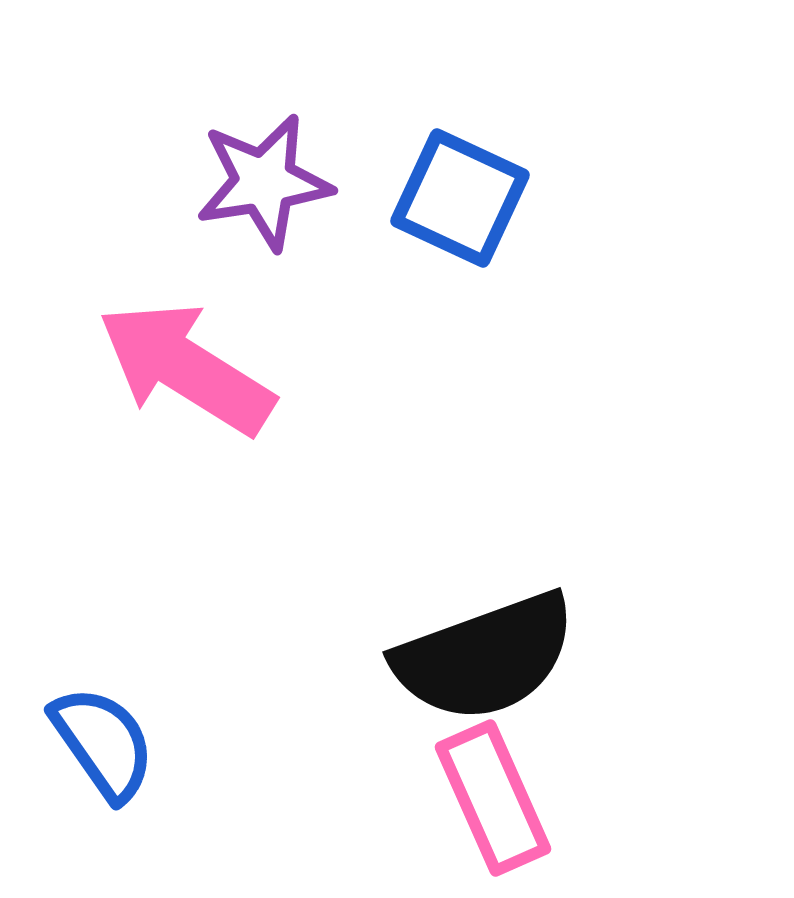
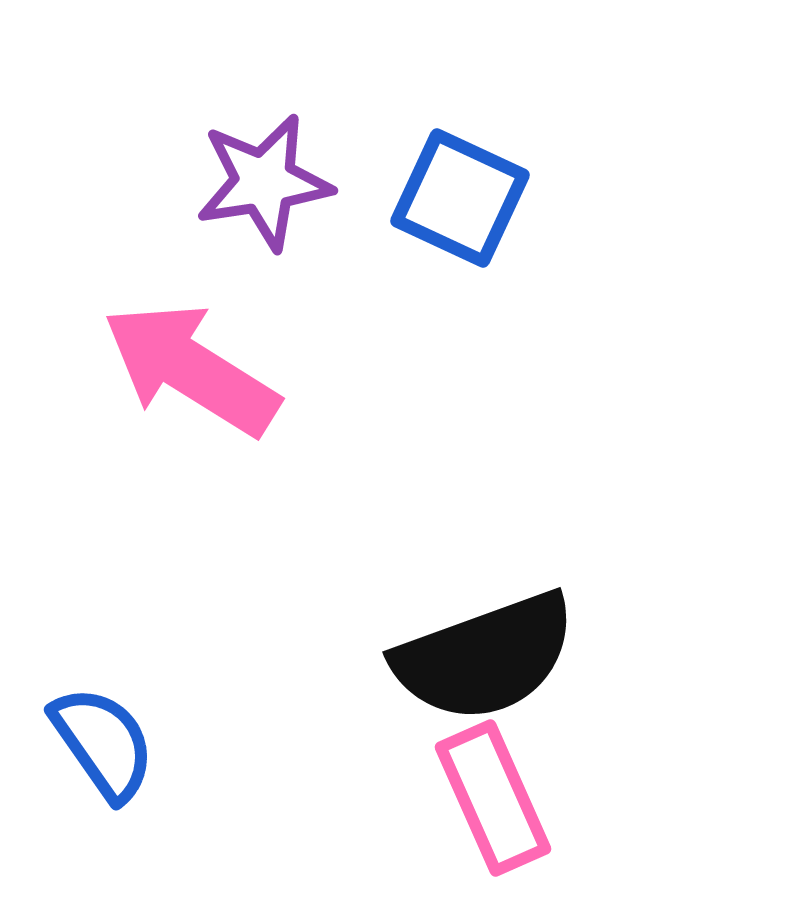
pink arrow: moved 5 px right, 1 px down
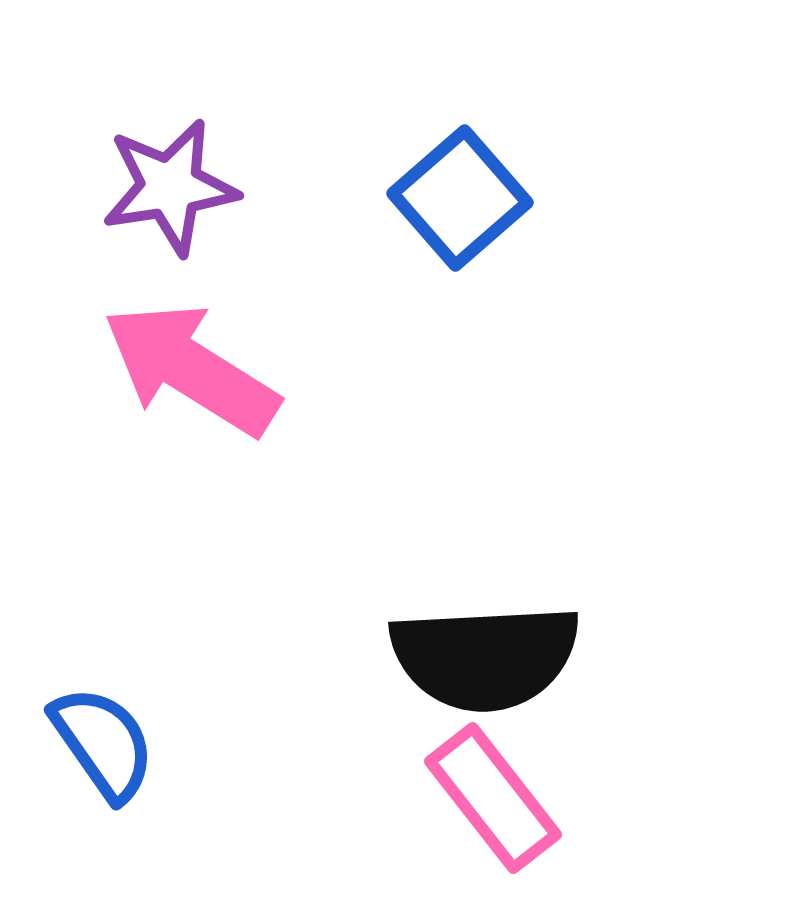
purple star: moved 94 px left, 5 px down
blue square: rotated 24 degrees clockwise
black semicircle: rotated 17 degrees clockwise
pink rectangle: rotated 14 degrees counterclockwise
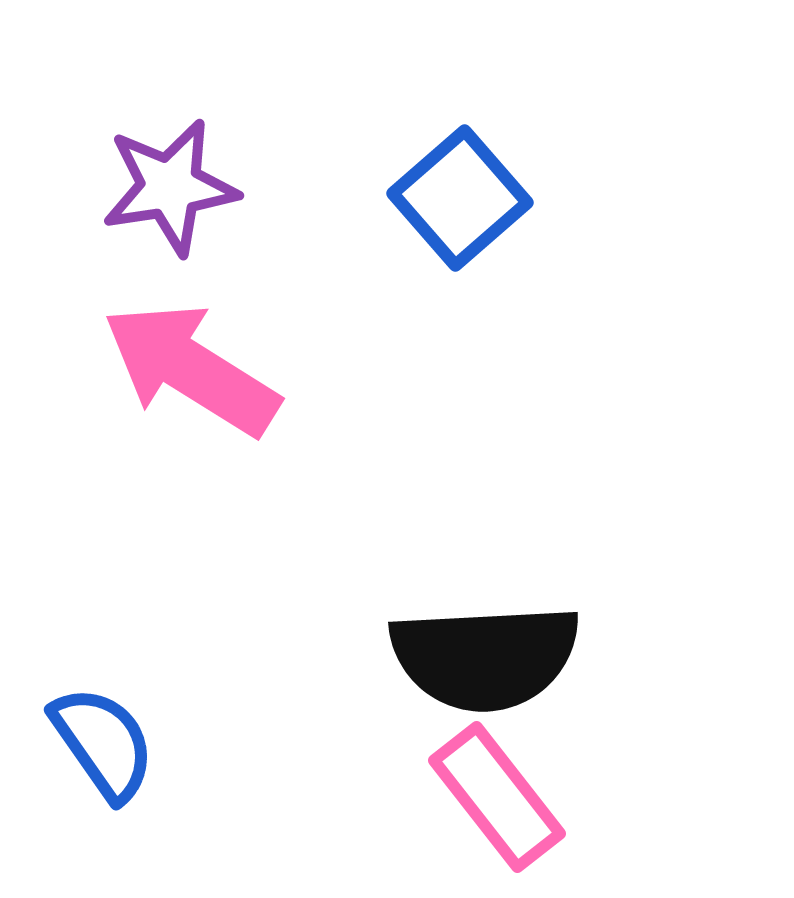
pink rectangle: moved 4 px right, 1 px up
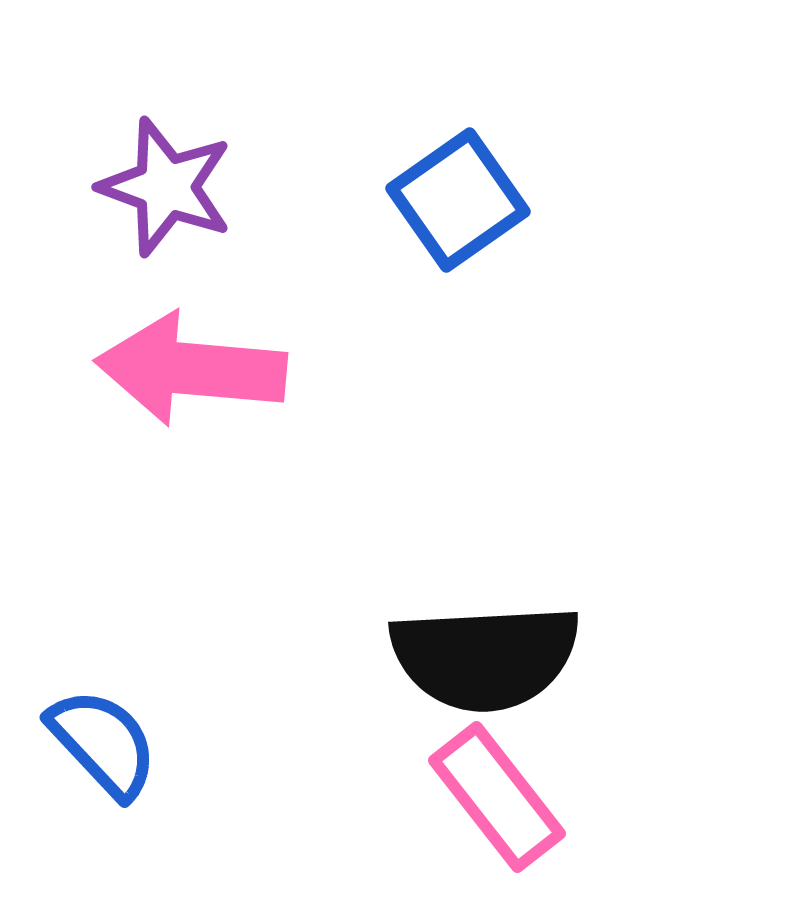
purple star: moved 4 px left; rotated 29 degrees clockwise
blue square: moved 2 px left, 2 px down; rotated 6 degrees clockwise
pink arrow: rotated 27 degrees counterclockwise
blue semicircle: rotated 8 degrees counterclockwise
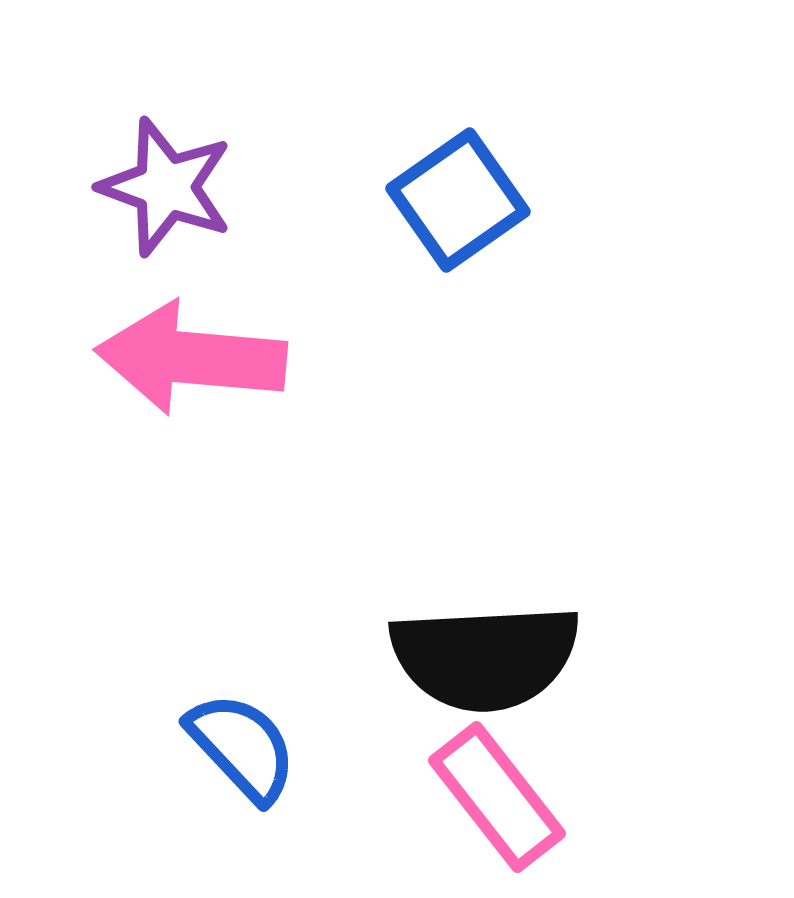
pink arrow: moved 11 px up
blue semicircle: moved 139 px right, 4 px down
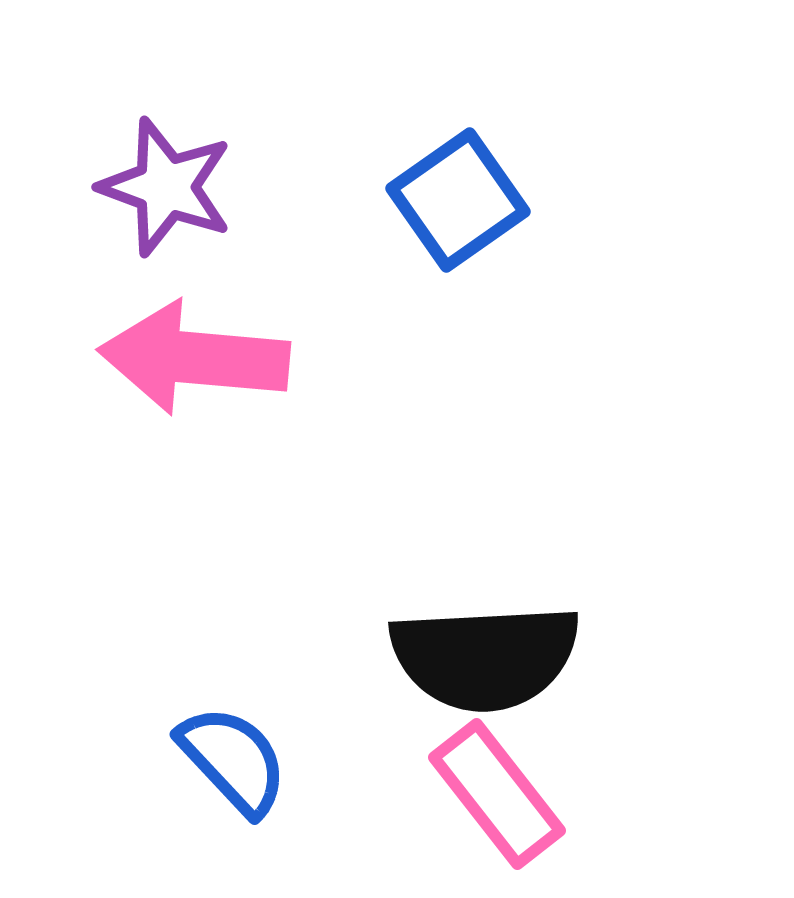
pink arrow: moved 3 px right
blue semicircle: moved 9 px left, 13 px down
pink rectangle: moved 3 px up
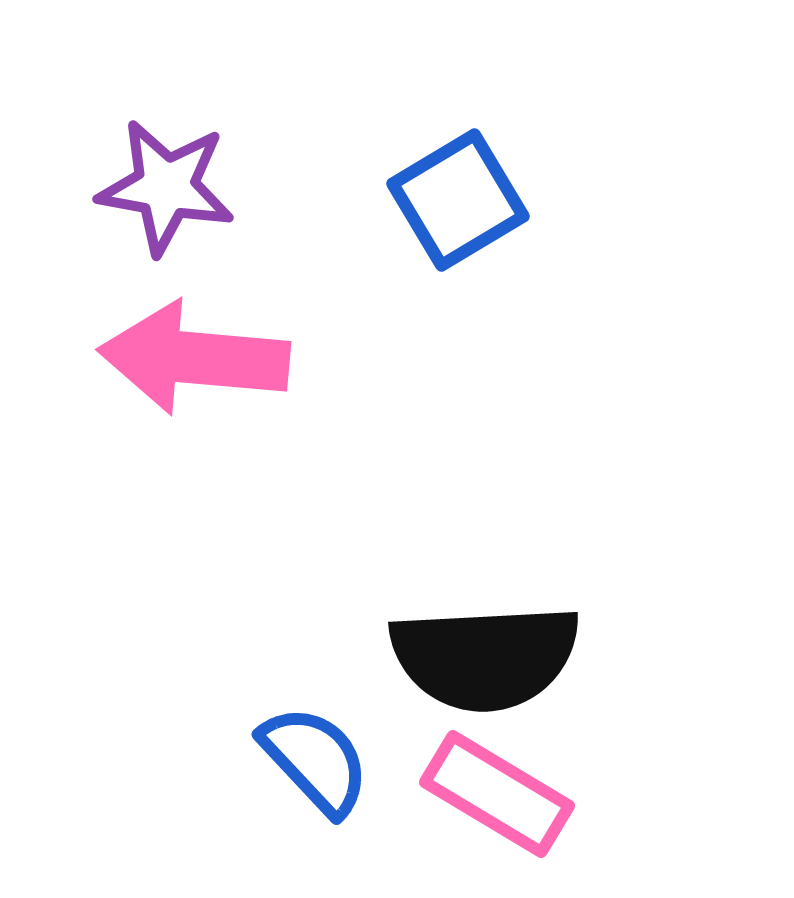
purple star: rotated 10 degrees counterclockwise
blue square: rotated 4 degrees clockwise
blue semicircle: moved 82 px right
pink rectangle: rotated 21 degrees counterclockwise
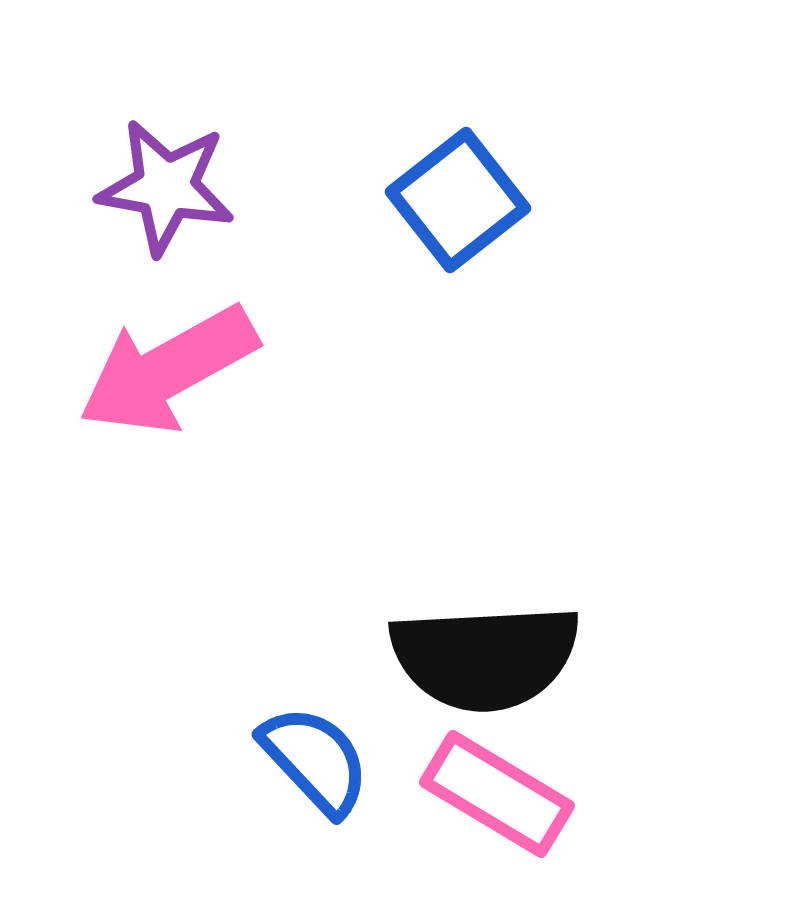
blue square: rotated 7 degrees counterclockwise
pink arrow: moved 26 px left, 12 px down; rotated 34 degrees counterclockwise
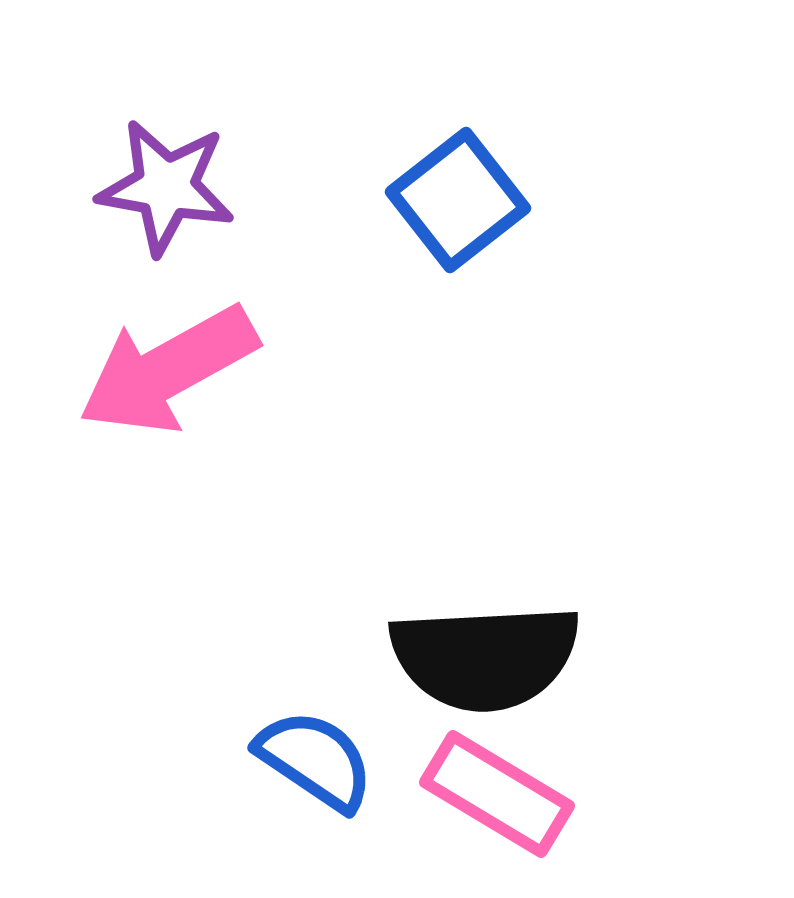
blue semicircle: rotated 13 degrees counterclockwise
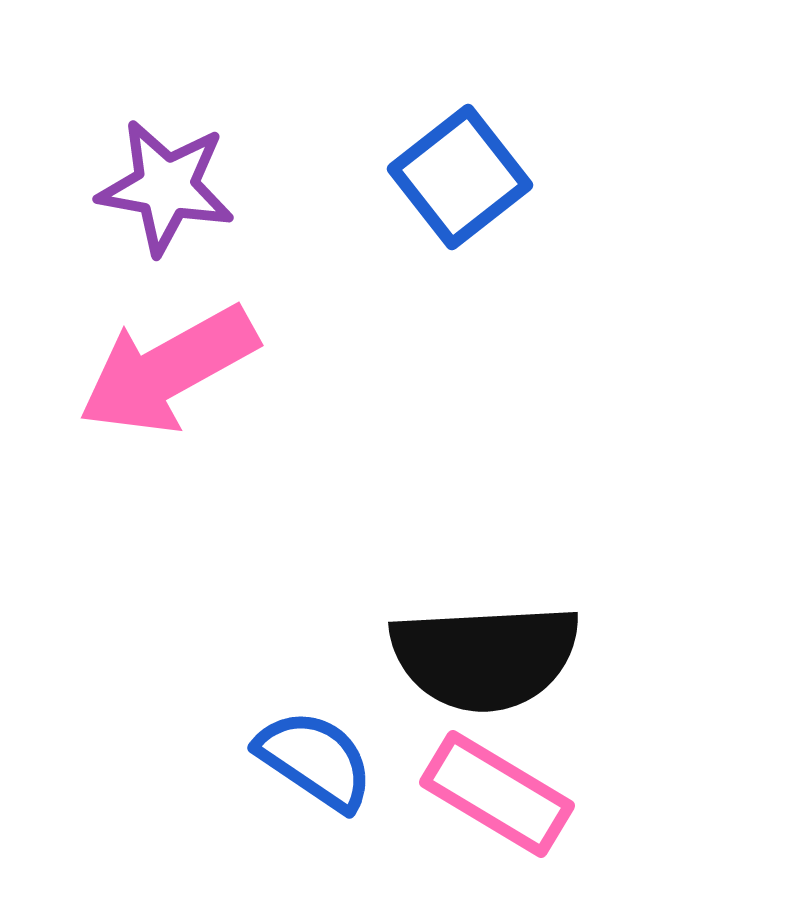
blue square: moved 2 px right, 23 px up
